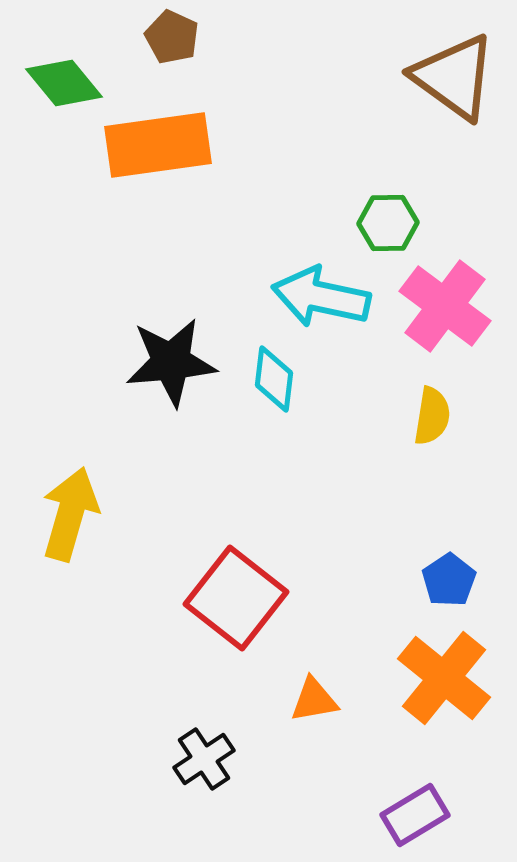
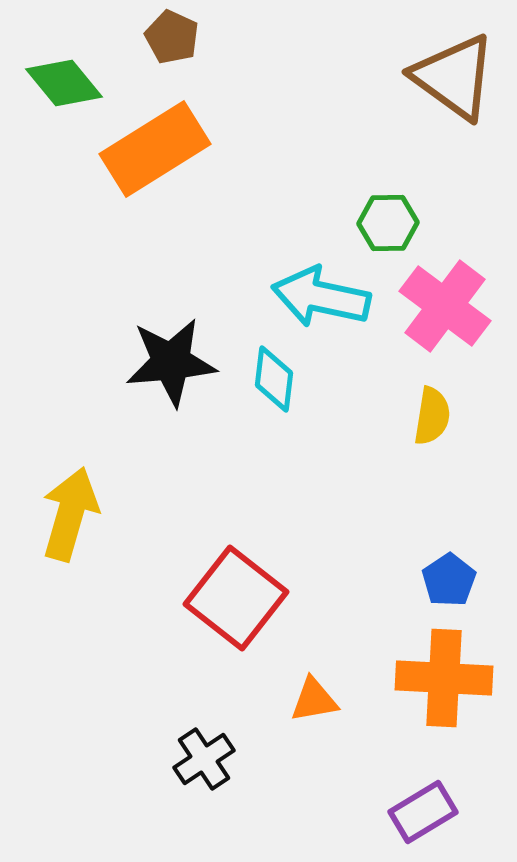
orange rectangle: moved 3 px left, 4 px down; rotated 24 degrees counterclockwise
orange cross: rotated 36 degrees counterclockwise
purple rectangle: moved 8 px right, 3 px up
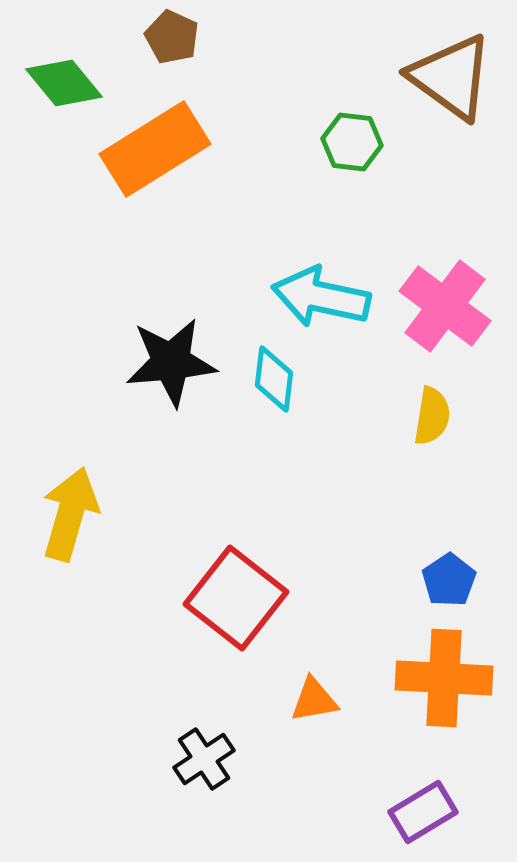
brown triangle: moved 3 px left
green hexagon: moved 36 px left, 81 px up; rotated 8 degrees clockwise
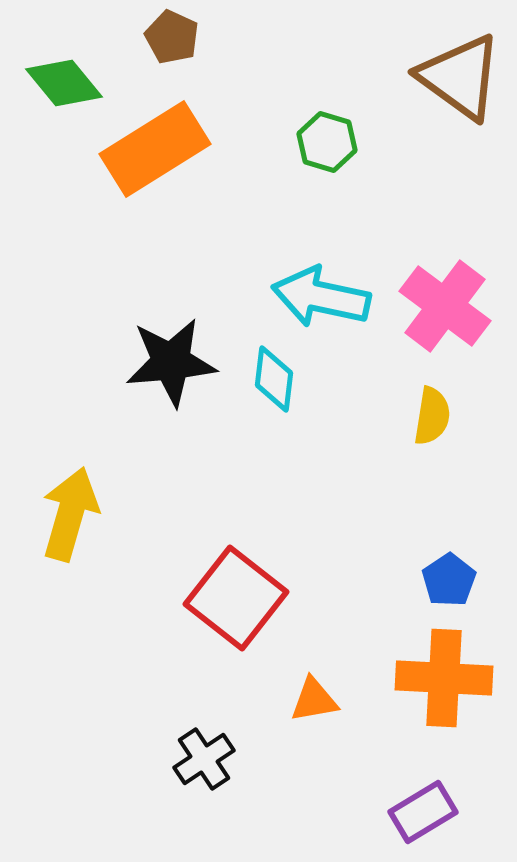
brown triangle: moved 9 px right
green hexagon: moved 25 px left; rotated 10 degrees clockwise
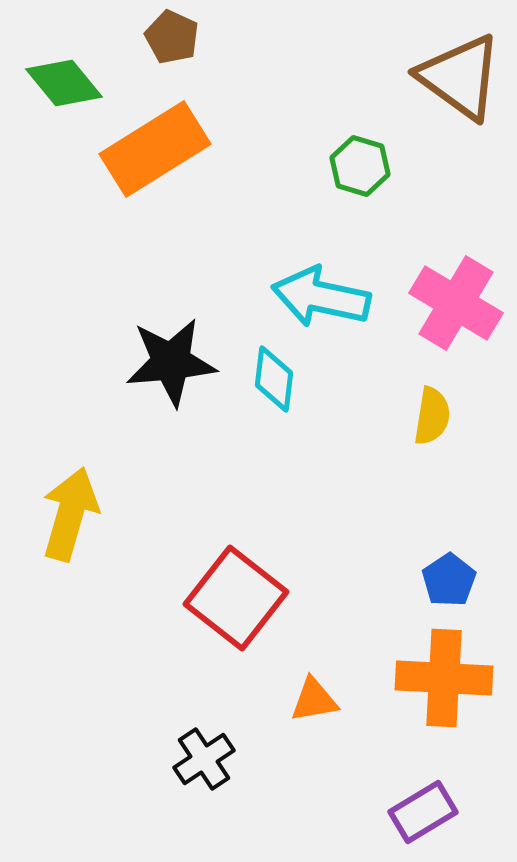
green hexagon: moved 33 px right, 24 px down
pink cross: moved 11 px right, 3 px up; rotated 6 degrees counterclockwise
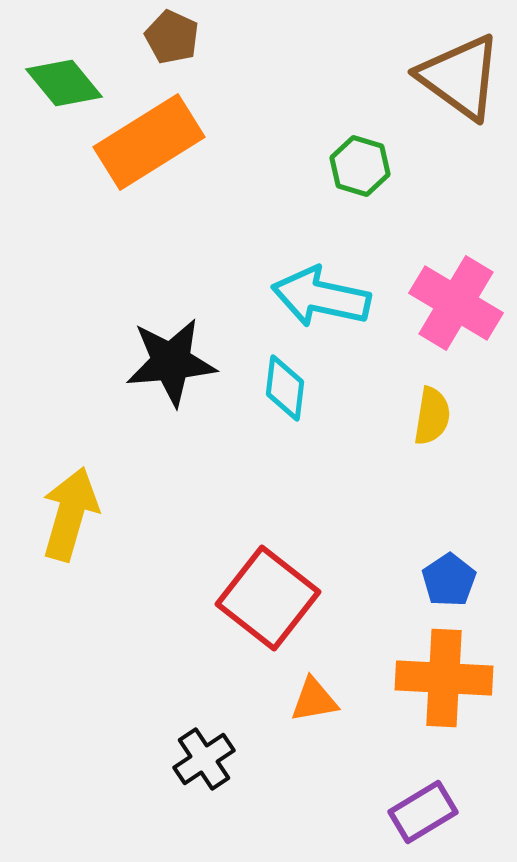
orange rectangle: moved 6 px left, 7 px up
cyan diamond: moved 11 px right, 9 px down
red square: moved 32 px right
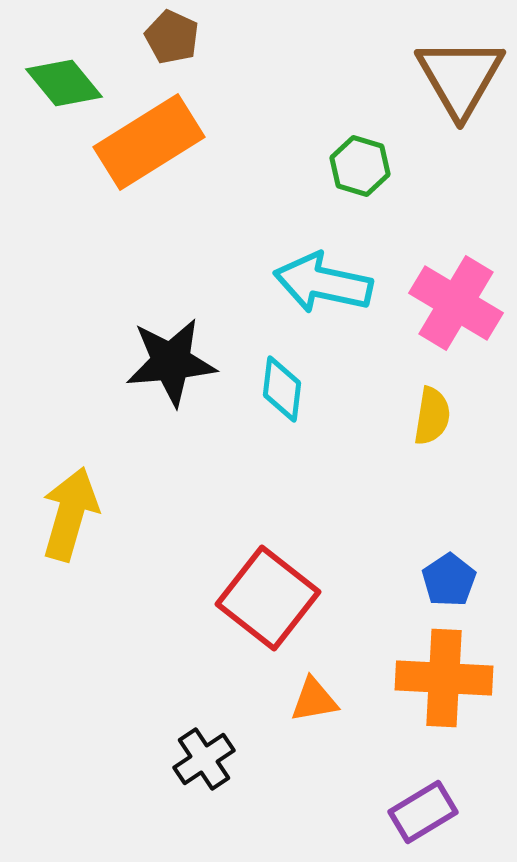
brown triangle: rotated 24 degrees clockwise
cyan arrow: moved 2 px right, 14 px up
cyan diamond: moved 3 px left, 1 px down
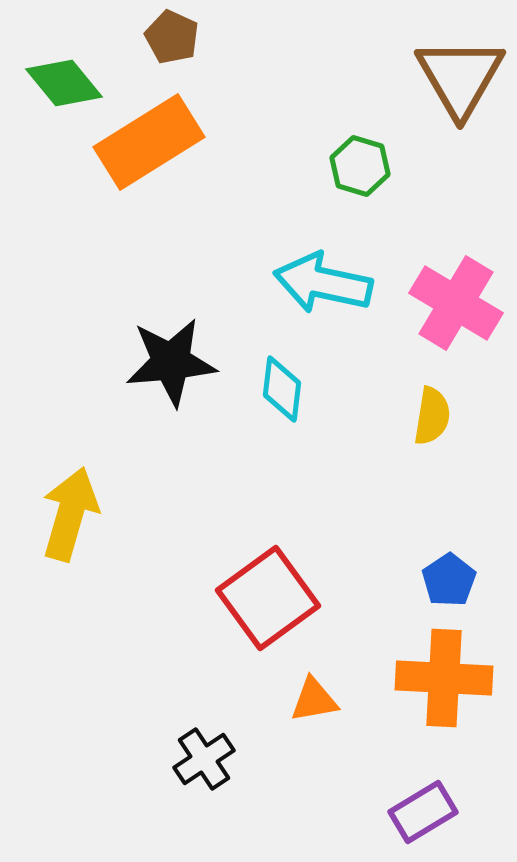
red square: rotated 16 degrees clockwise
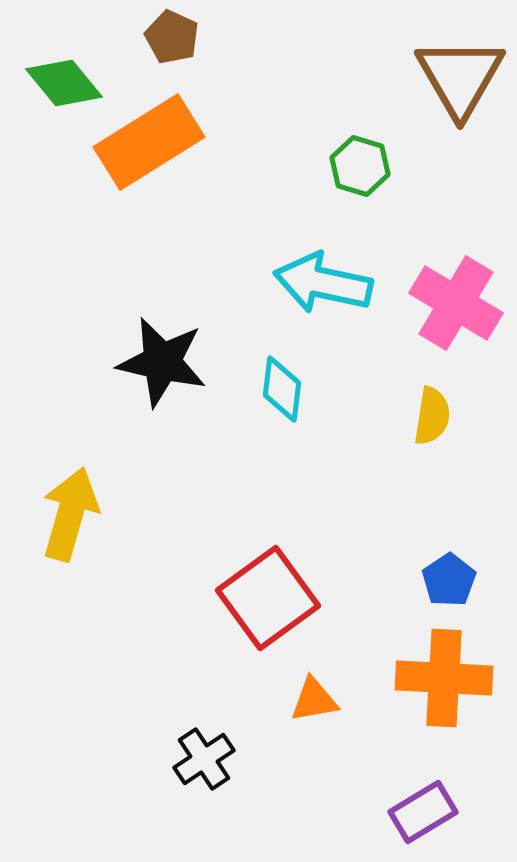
black star: moved 9 px left; rotated 18 degrees clockwise
